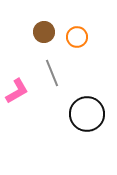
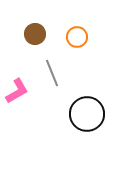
brown circle: moved 9 px left, 2 px down
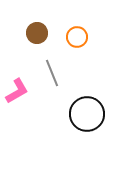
brown circle: moved 2 px right, 1 px up
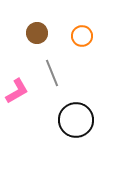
orange circle: moved 5 px right, 1 px up
black circle: moved 11 px left, 6 px down
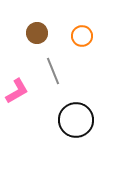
gray line: moved 1 px right, 2 px up
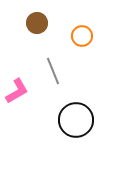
brown circle: moved 10 px up
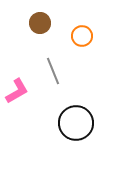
brown circle: moved 3 px right
black circle: moved 3 px down
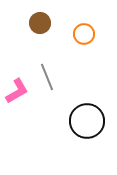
orange circle: moved 2 px right, 2 px up
gray line: moved 6 px left, 6 px down
black circle: moved 11 px right, 2 px up
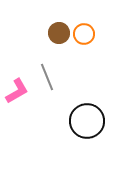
brown circle: moved 19 px right, 10 px down
